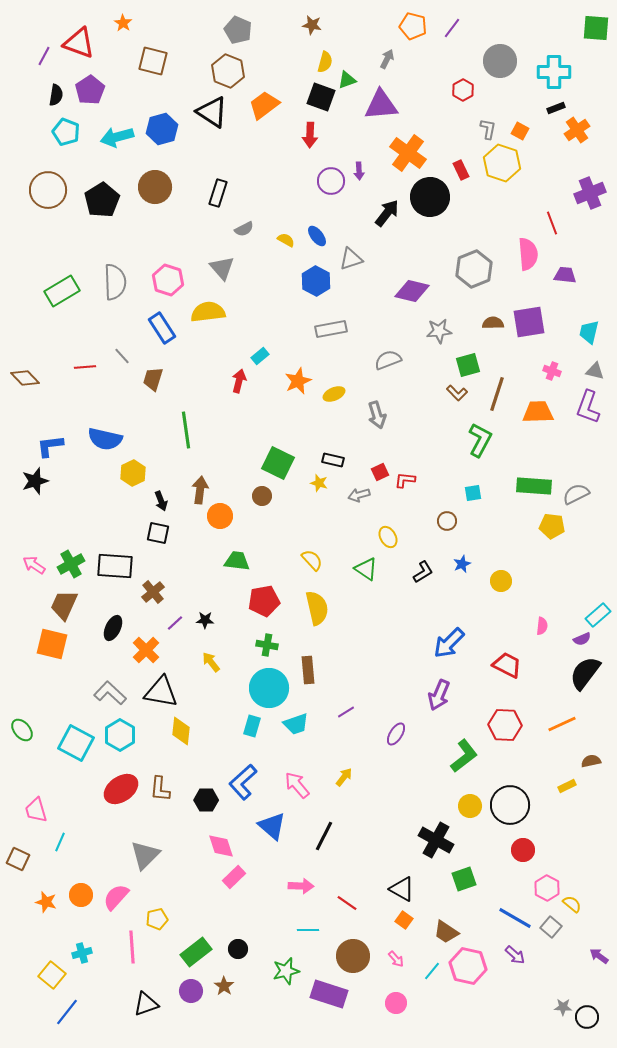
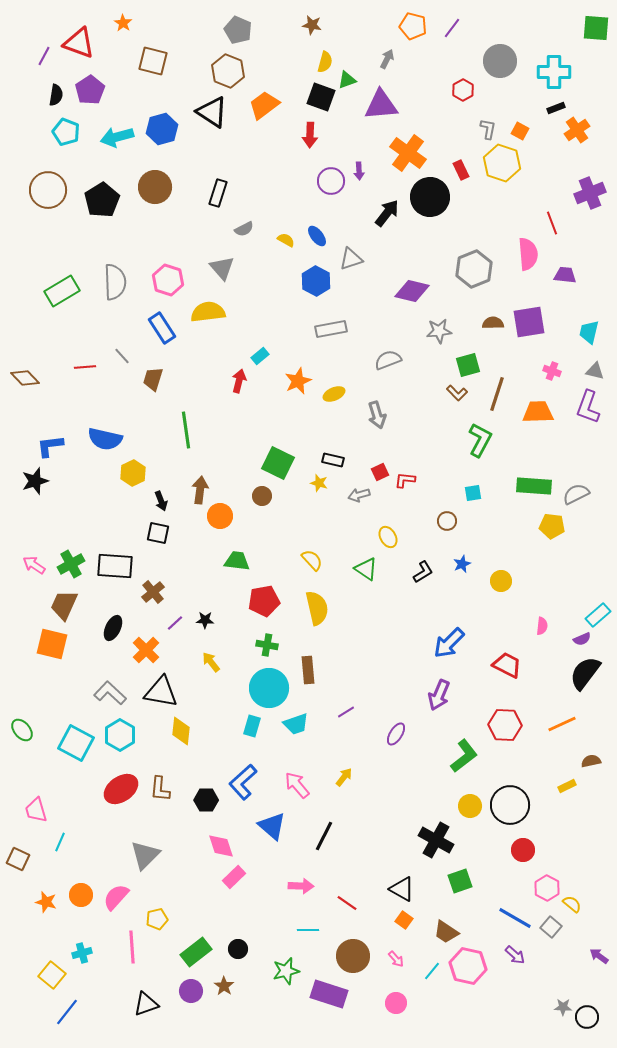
green square at (464, 879): moved 4 px left, 2 px down
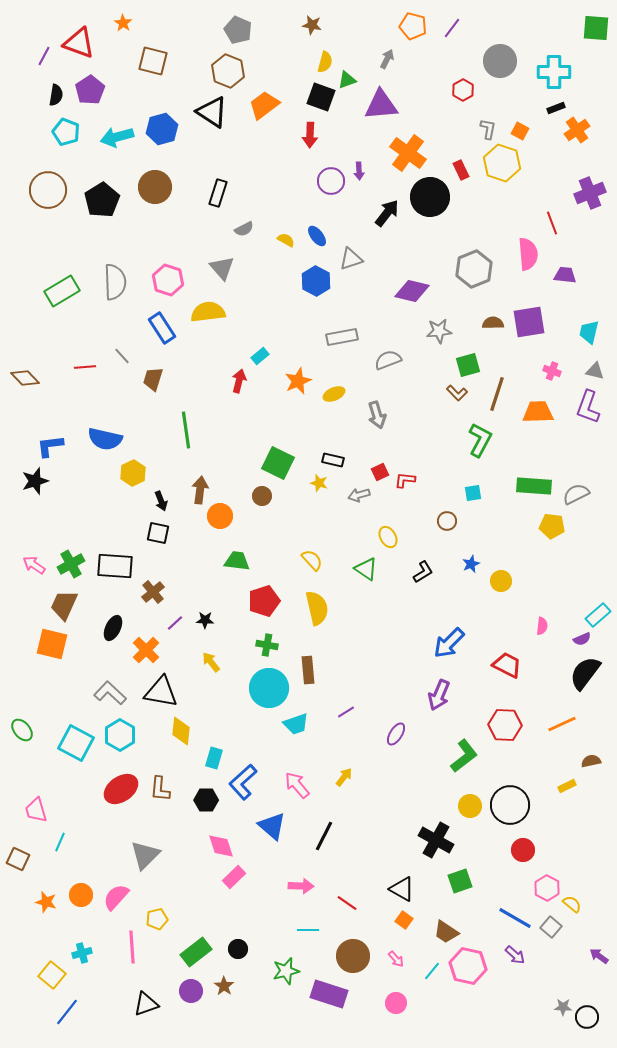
gray rectangle at (331, 329): moved 11 px right, 8 px down
blue star at (462, 564): moved 9 px right
red pentagon at (264, 601): rotated 8 degrees counterclockwise
cyan rectangle at (252, 726): moved 38 px left, 32 px down
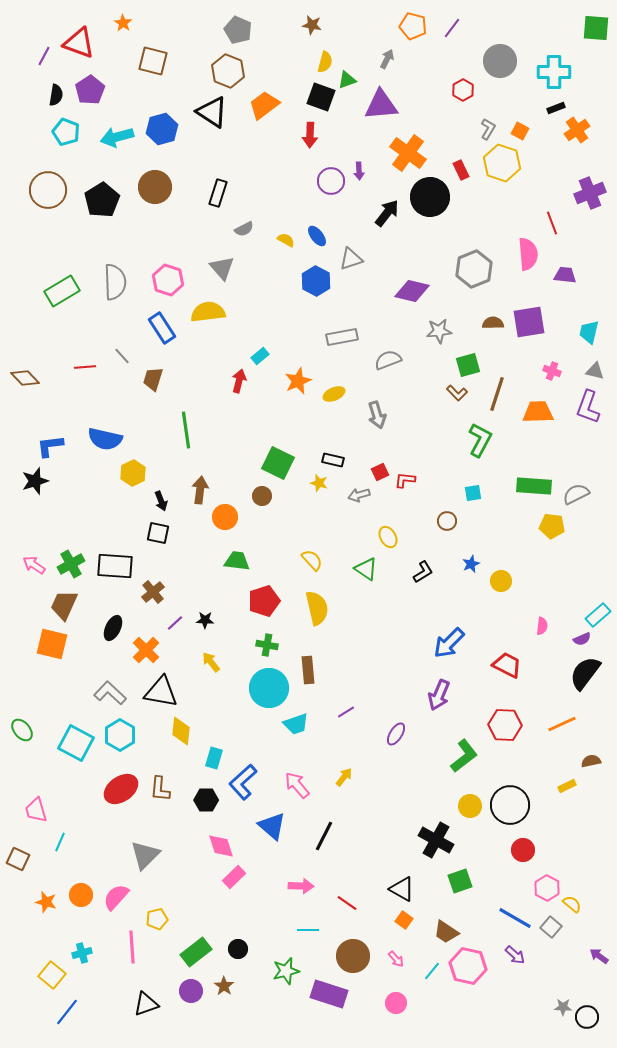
gray L-shape at (488, 129): rotated 20 degrees clockwise
orange circle at (220, 516): moved 5 px right, 1 px down
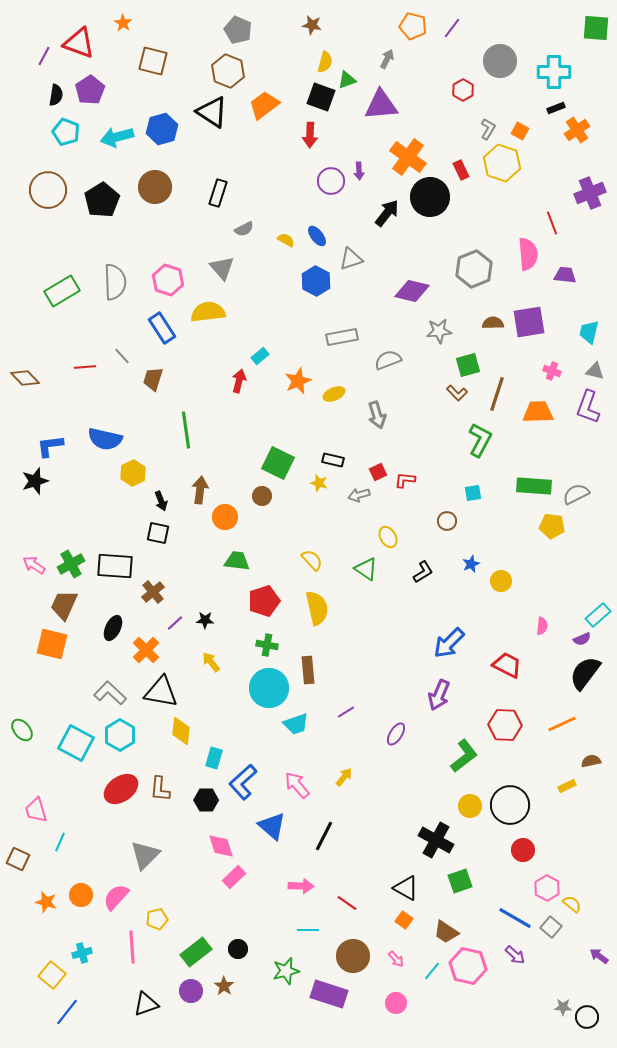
orange cross at (408, 153): moved 4 px down
red square at (380, 472): moved 2 px left
black triangle at (402, 889): moved 4 px right, 1 px up
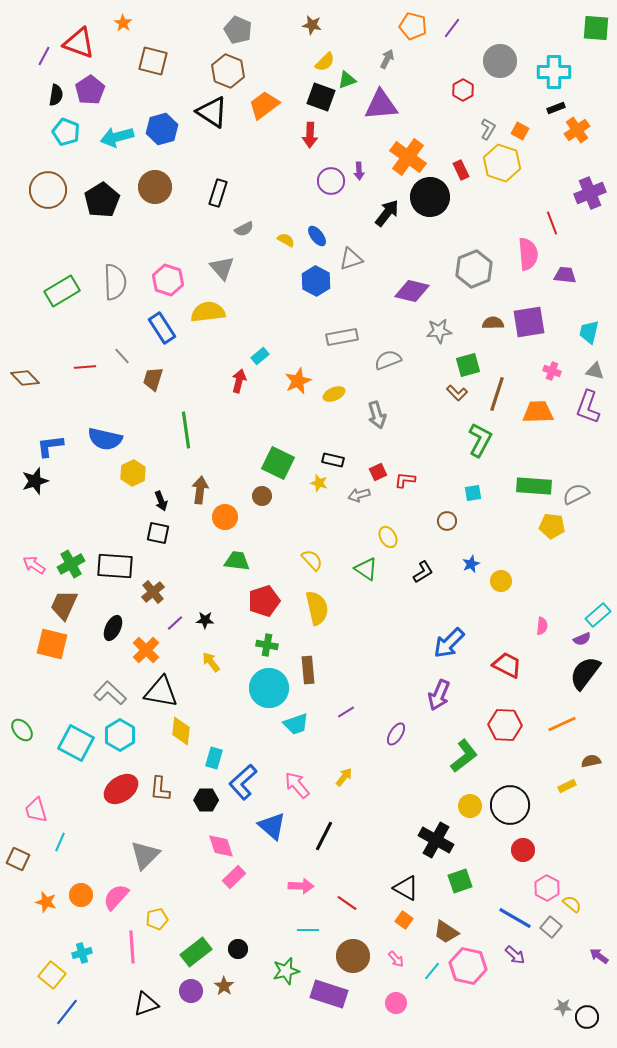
yellow semicircle at (325, 62): rotated 30 degrees clockwise
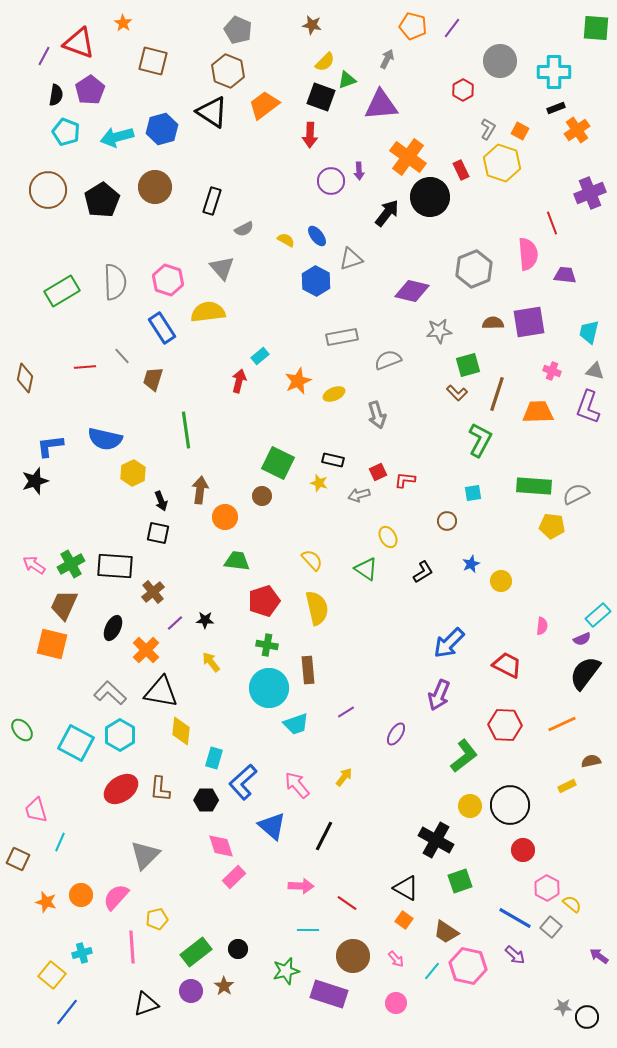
black rectangle at (218, 193): moved 6 px left, 8 px down
brown diamond at (25, 378): rotated 56 degrees clockwise
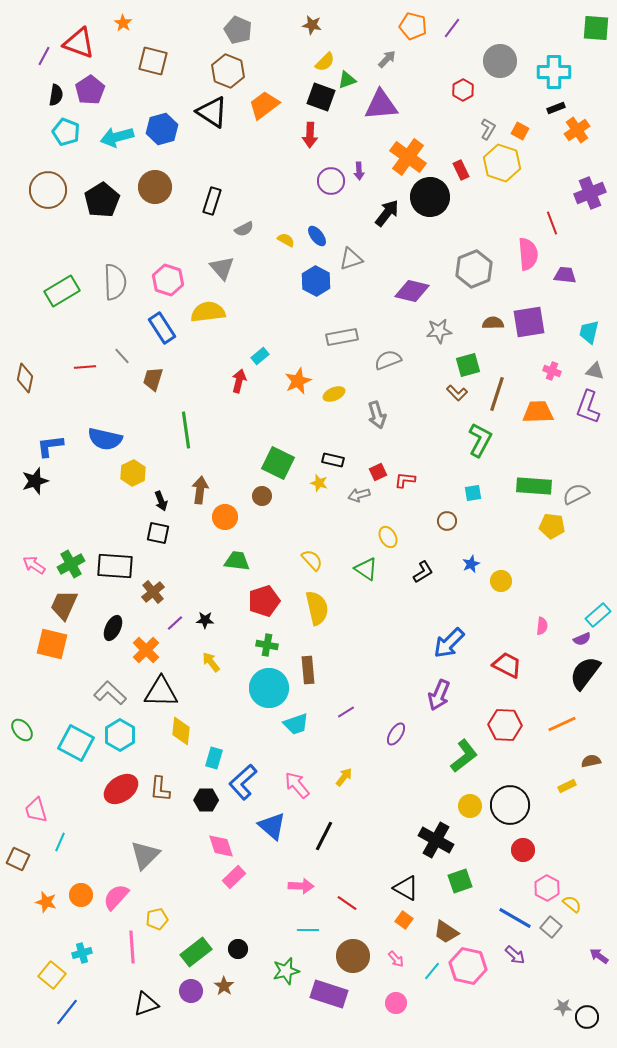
gray arrow at (387, 59): rotated 18 degrees clockwise
black triangle at (161, 692): rotated 9 degrees counterclockwise
